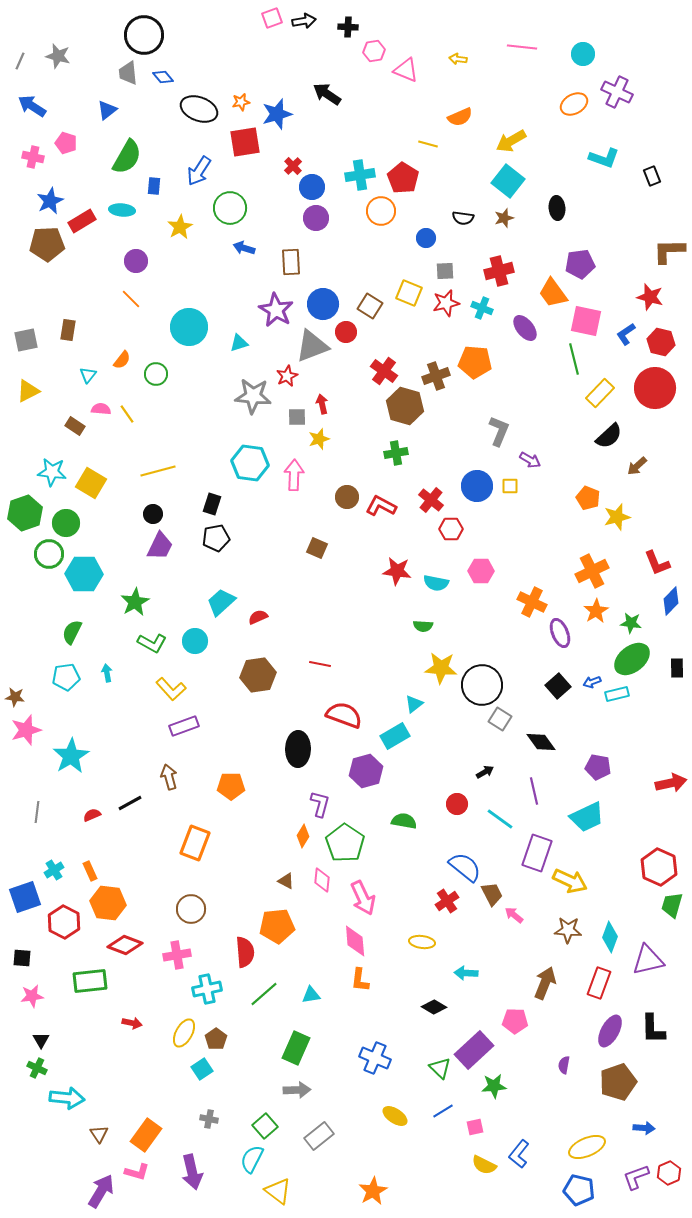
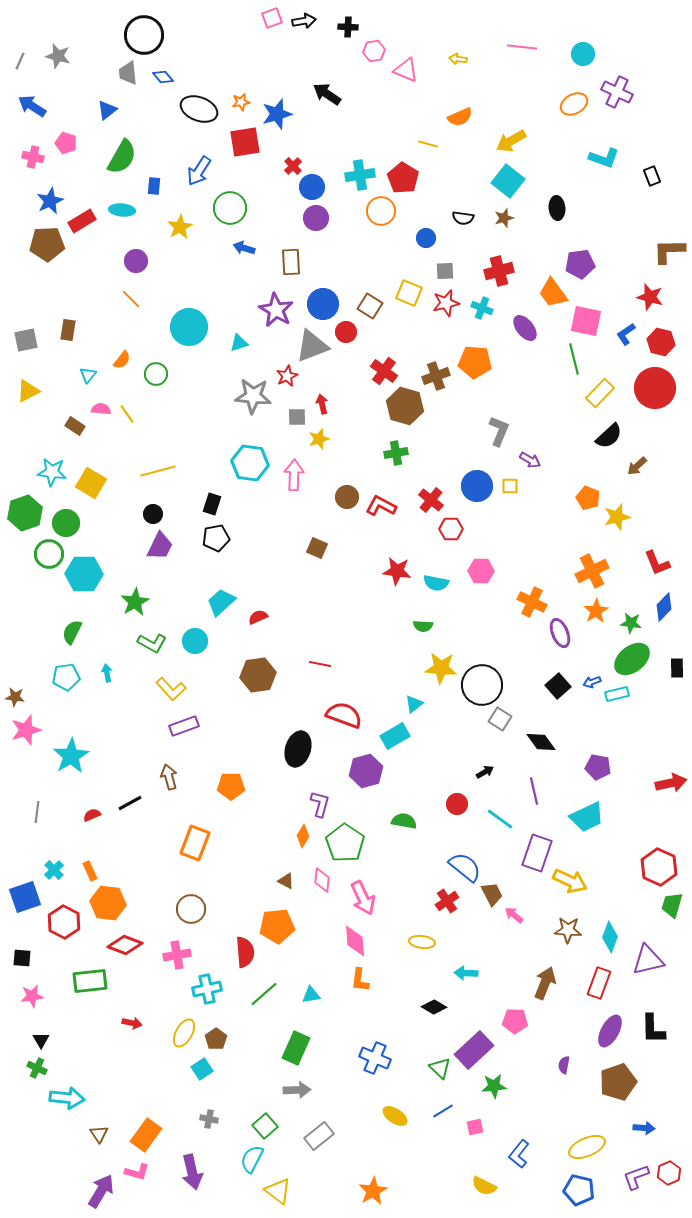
green semicircle at (127, 157): moved 5 px left
blue diamond at (671, 601): moved 7 px left, 6 px down
black ellipse at (298, 749): rotated 16 degrees clockwise
cyan cross at (54, 870): rotated 12 degrees counterclockwise
yellow semicircle at (484, 1165): moved 21 px down
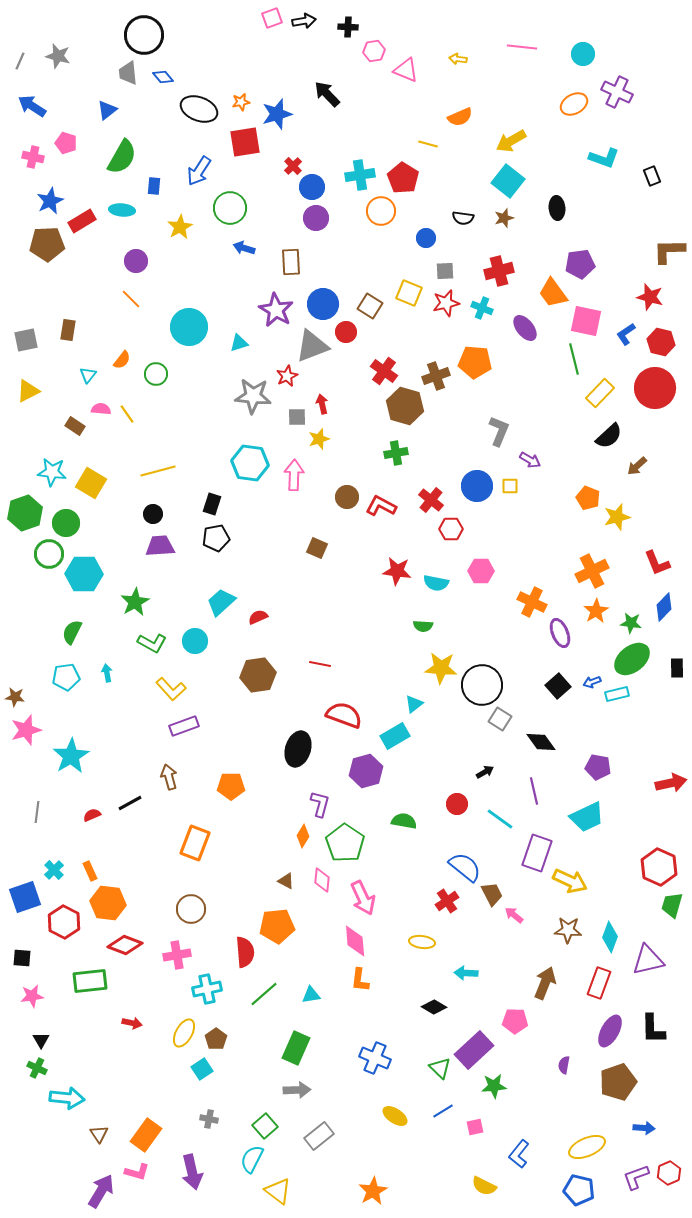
black arrow at (327, 94): rotated 12 degrees clockwise
purple trapezoid at (160, 546): rotated 120 degrees counterclockwise
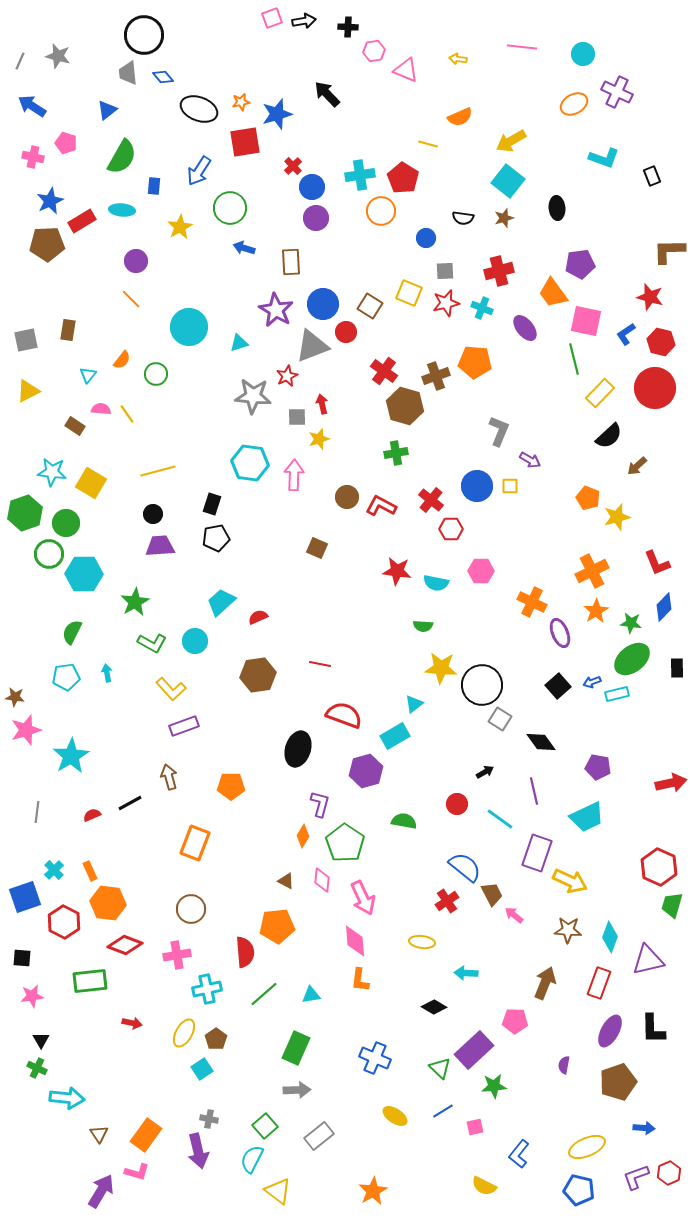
purple arrow at (192, 1172): moved 6 px right, 21 px up
